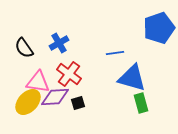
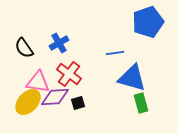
blue pentagon: moved 11 px left, 6 px up
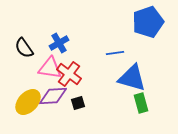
pink triangle: moved 12 px right, 14 px up
purple diamond: moved 2 px left, 1 px up
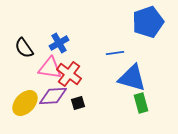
yellow ellipse: moved 3 px left, 1 px down
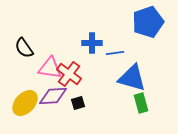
blue cross: moved 33 px right; rotated 30 degrees clockwise
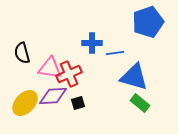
black semicircle: moved 2 px left, 5 px down; rotated 20 degrees clockwise
red cross: rotated 30 degrees clockwise
blue triangle: moved 2 px right, 1 px up
green rectangle: moved 1 px left; rotated 36 degrees counterclockwise
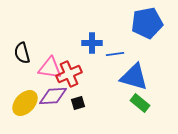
blue pentagon: moved 1 px left, 1 px down; rotated 8 degrees clockwise
blue line: moved 1 px down
